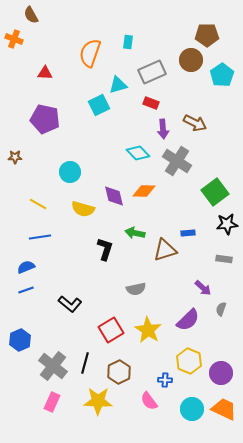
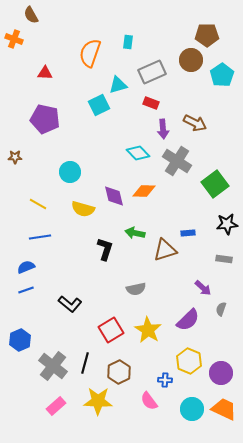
green square at (215, 192): moved 8 px up
pink rectangle at (52, 402): moved 4 px right, 4 px down; rotated 24 degrees clockwise
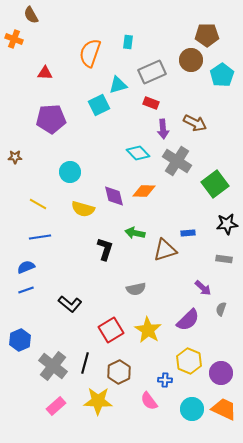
purple pentagon at (45, 119): moved 6 px right; rotated 16 degrees counterclockwise
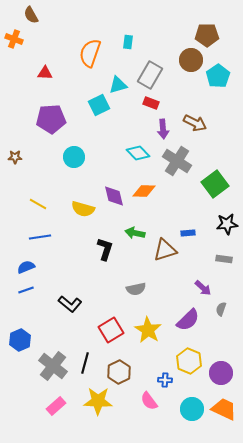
gray rectangle at (152, 72): moved 2 px left, 3 px down; rotated 36 degrees counterclockwise
cyan pentagon at (222, 75): moved 4 px left, 1 px down
cyan circle at (70, 172): moved 4 px right, 15 px up
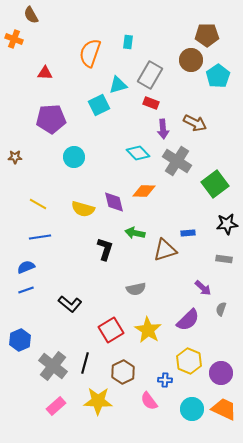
purple diamond at (114, 196): moved 6 px down
brown hexagon at (119, 372): moved 4 px right
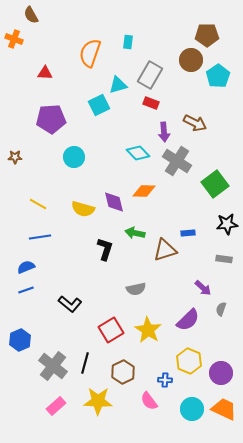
purple arrow at (163, 129): moved 1 px right, 3 px down
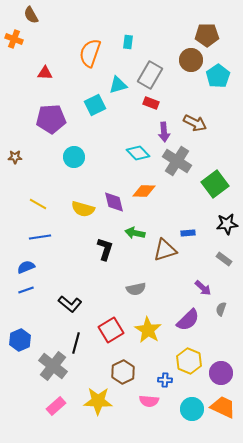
cyan square at (99, 105): moved 4 px left
gray rectangle at (224, 259): rotated 28 degrees clockwise
black line at (85, 363): moved 9 px left, 20 px up
pink semicircle at (149, 401): rotated 48 degrees counterclockwise
orange trapezoid at (224, 409): moved 1 px left, 2 px up
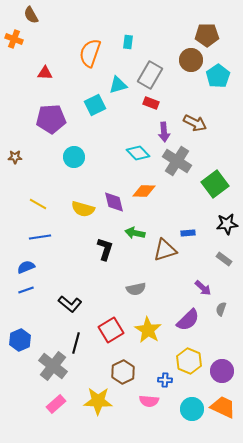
purple circle at (221, 373): moved 1 px right, 2 px up
pink rectangle at (56, 406): moved 2 px up
